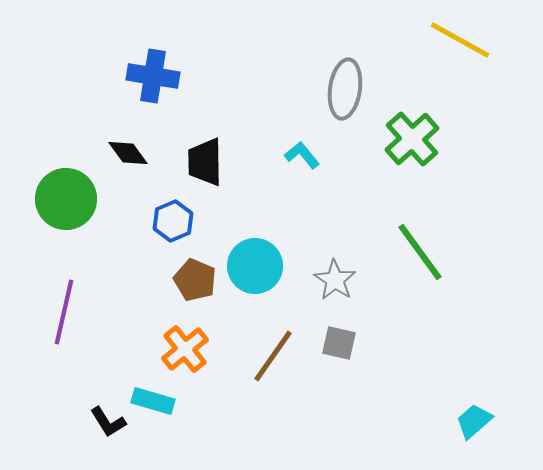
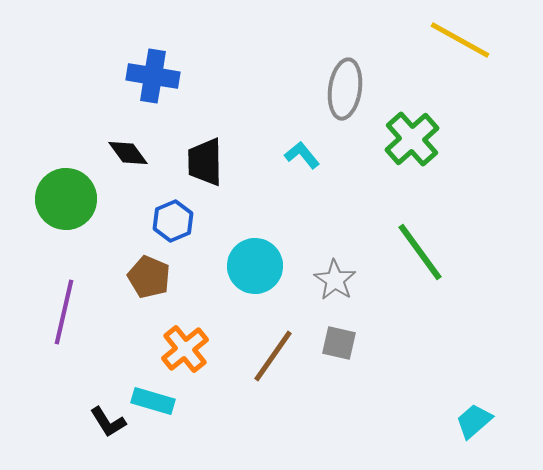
brown pentagon: moved 46 px left, 3 px up
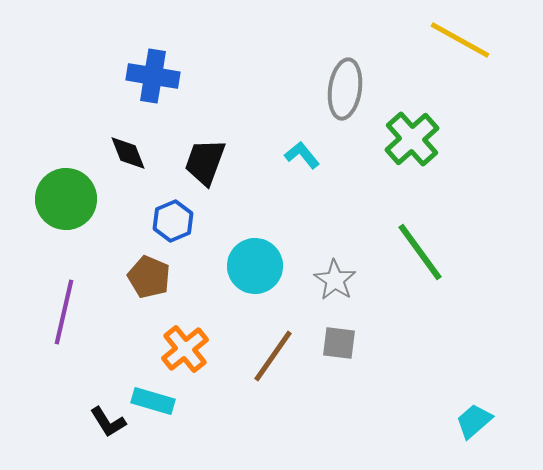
black diamond: rotated 15 degrees clockwise
black trapezoid: rotated 21 degrees clockwise
gray square: rotated 6 degrees counterclockwise
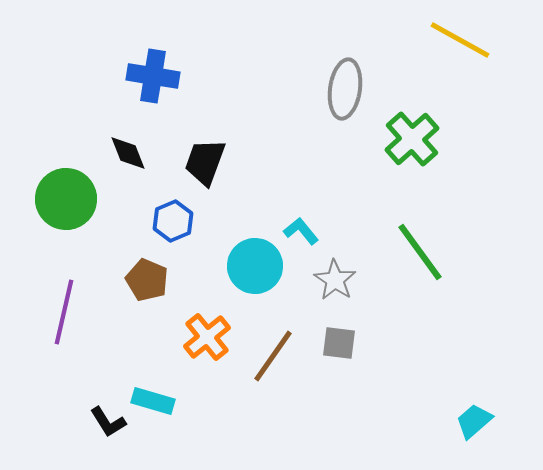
cyan L-shape: moved 1 px left, 76 px down
brown pentagon: moved 2 px left, 3 px down
orange cross: moved 22 px right, 12 px up
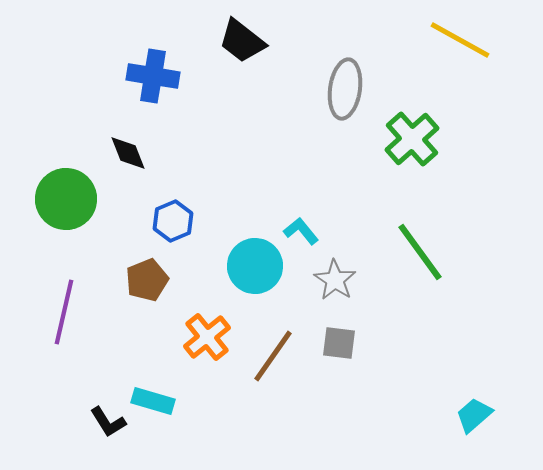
black trapezoid: moved 37 px right, 121 px up; rotated 72 degrees counterclockwise
brown pentagon: rotated 27 degrees clockwise
cyan trapezoid: moved 6 px up
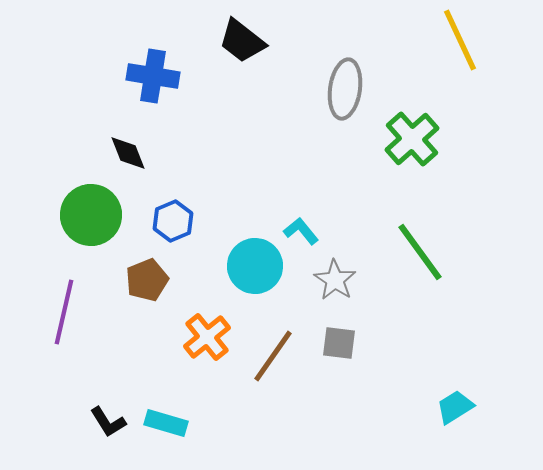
yellow line: rotated 36 degrees clockwise
green circle: moved 25 px right, 16 px down
cyan rectangle: moved 13 px right, 22 px down
cyan trapezoid: moved 19 px left, 8 px up; rotated 9 degrees clockwise
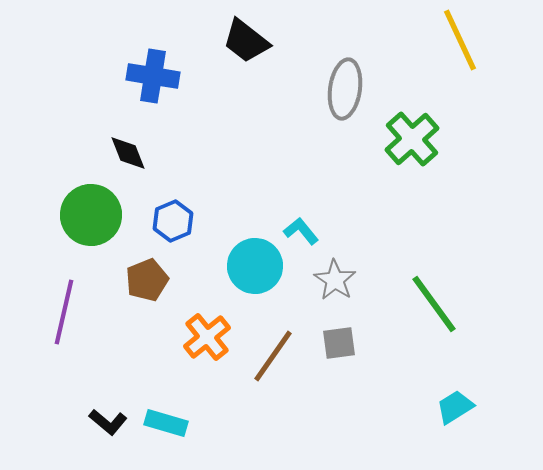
black trapezoid: moved 4 px right
green line: moved 14 px right, 52 px down
gray square: rotated 15 degrees counterclockwise
black L-shape: rotated 18 degrees counterclockwise
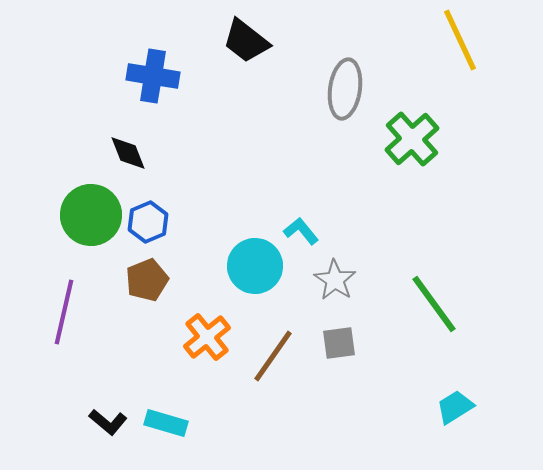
blue hexagon: moved 25 px left, 1 px down
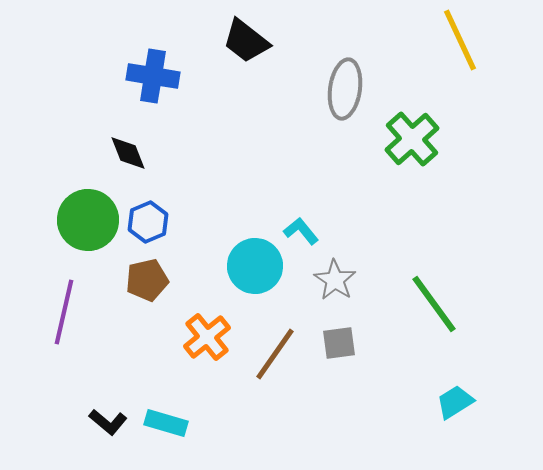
green circle: moved 3 px left, 5 px down
brown pentagon: rotated 9 degrees clockwise
brown line: moved 2 px right, 2 px up
cyan trapezoid: moved 5 px up
